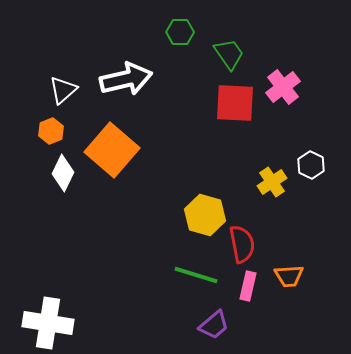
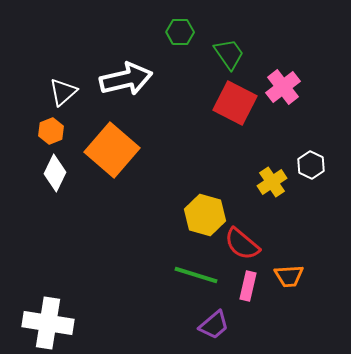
white triangle: moved 2 px down
red square: rotated 24 degrees clockwise
white diamond: moved 8 px left
red semicircle: rotated 141 degrees clockwise
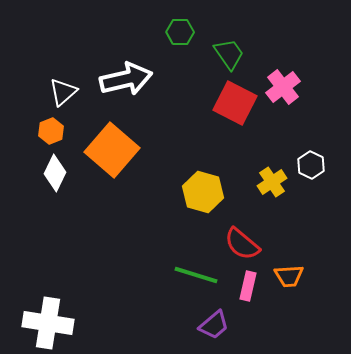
yellow hexagon: moved 2 px left, 23 px up
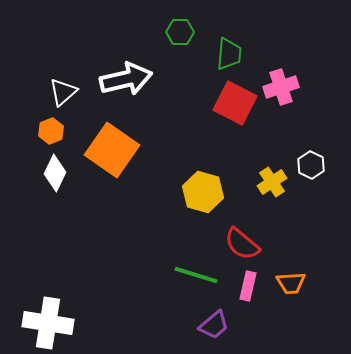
green trapezoid: rotated 40 degrees clockwise
pink cross: moved 2 px left; rotated 20 degrees clockwise
orange square: rotated 6 degrees counterclockwise
orange trapezoid: moved 2 px right, 7 px down
